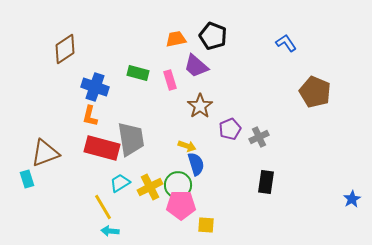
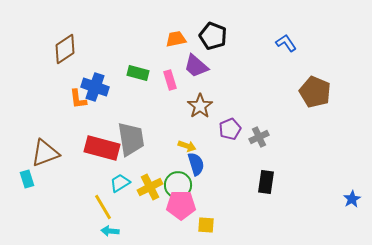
orange L-shape: moved 12 px left, 17 px up; rotated 20 degrees counterclockwise
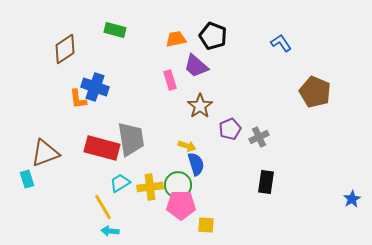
blue L-shape: moved 5 px left
green rectangle: moved 23 px left, 43 px up
yellow cross: rotated 20 degrees clockwise
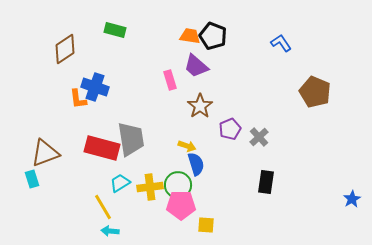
orange trapezoid: moved 14 px right, 3 px up; rotated 20 degrees clockwise
gray cross: rotated 18 degrees counterclockwise
cyan rectangle: moved 5 px right
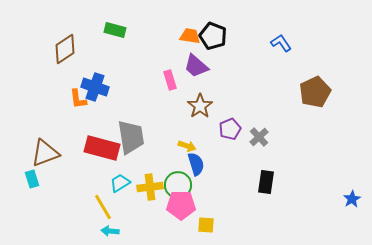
brown pentagon: rotated 24 degrees clockwise
gray trapezoid: moved 2 px up
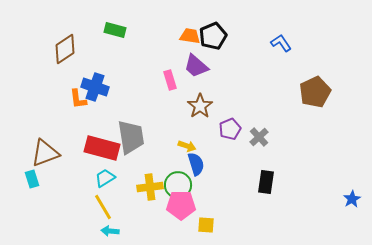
black pentagon: rotated 28 degrees clockwise
cyan trapezoid: moved 15 px left, 5 px up
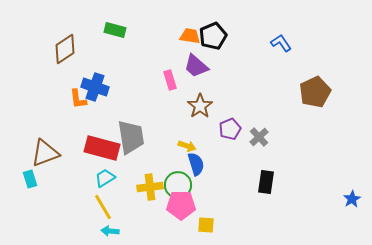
cyan rectangle: moved 2 px left
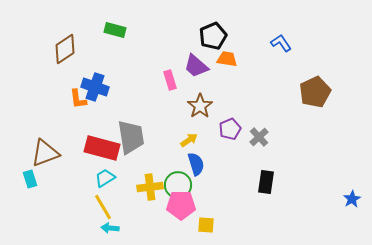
orange trapezoid: moved 37 px right, 23 px down
yellow arrow: moved 2 px right, 6 px up; rotated 54 degrees counterclockwise
cyan arrow: moved 3 px up
